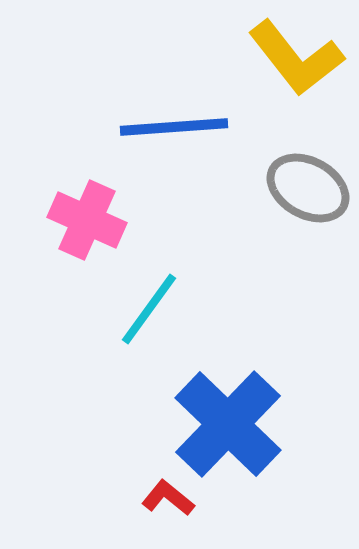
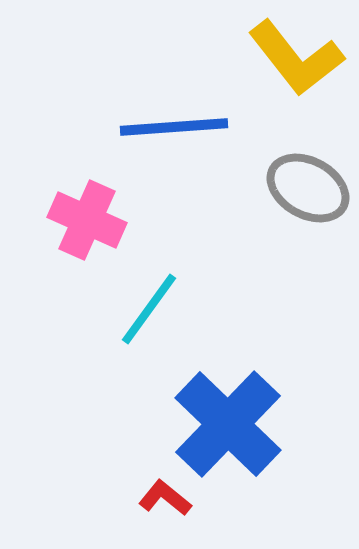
red L-shape: moved 3 px left
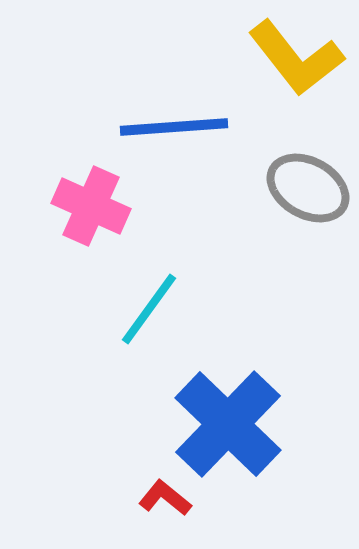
pink cross: moved 4 px right, 14 px up
